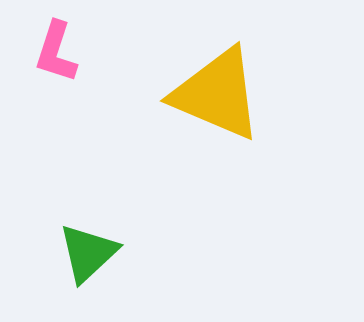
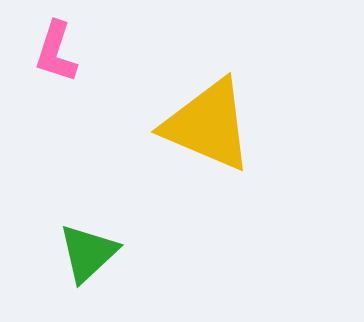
yellow triangle: moved 9 px left, 31 px down
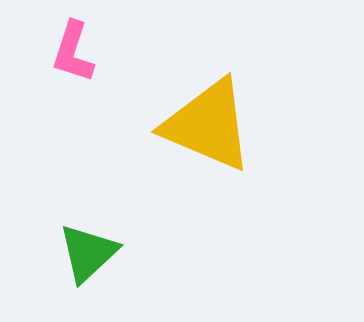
pink L-shape: moved 17 px right
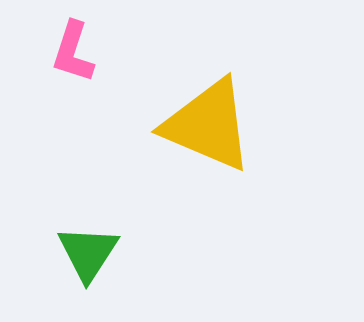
green triangle: rotated 14 degrees counterclockwise
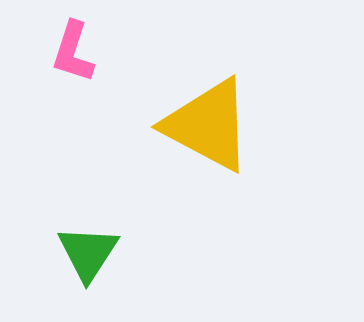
yellow triangle: rotated 5 degrees clockwise
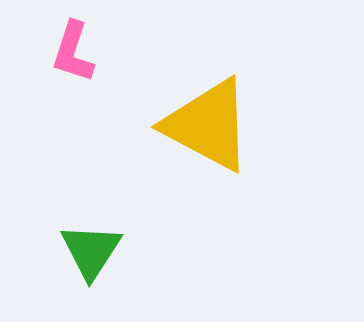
green triangle: moved 3 px right, 2 px up
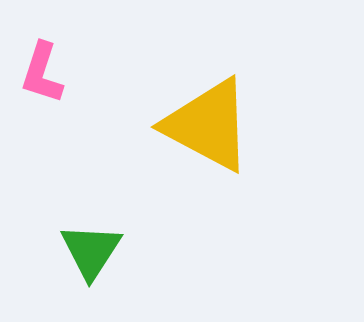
pink L-shape: moved 31 px left, 21 px down
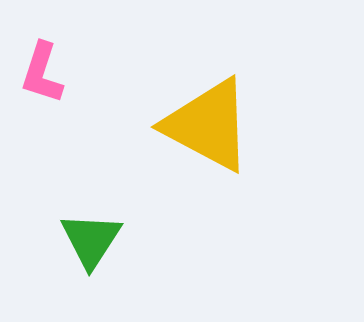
green triangle: moved 11 px up
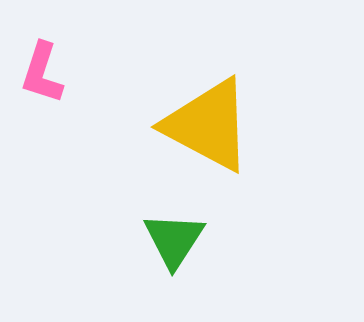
green triangle: moved 83 px right
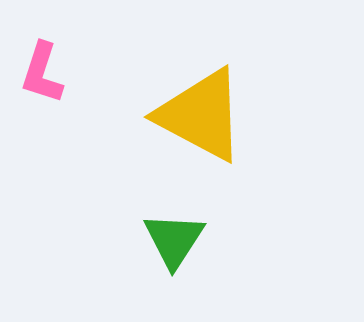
yellow triangle: moved 7 px left, 10 px up
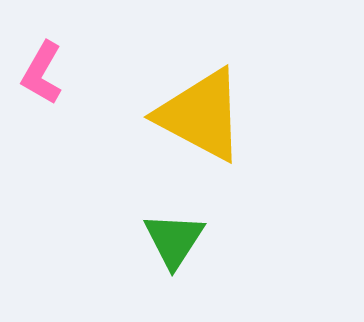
pink L-shape: rotated 12 degrees clockwise
